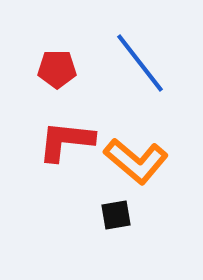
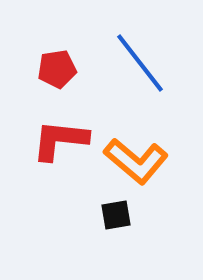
red pentagon: rotated 9 degrees counterclockwise
red L-shape: moved 6 px left, 1 px up
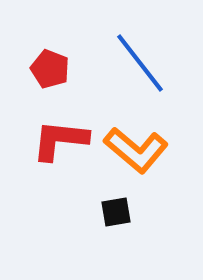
red pentagon: moved 7 px left; rotated 30 degrees clockwise
orange L-shape: moved 11 px up
black square: moved 3 px up
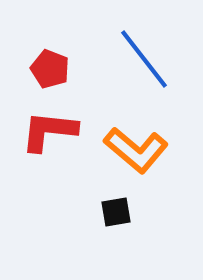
blue line: moved 4 px right, 4 px up
red L-shape: moved 11 px left, 9 px up
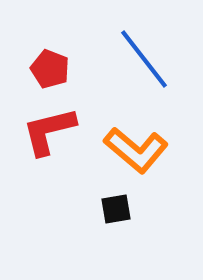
red L-shape: rotated 20 degrees counterclockwise
black square: moved 3 px up
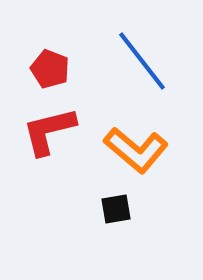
blue line: moved 2 px left, 2 px down
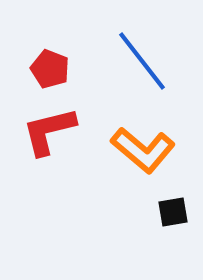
orange L-shape: moved 7 px right
black square: moved 57 px right, 3 px down
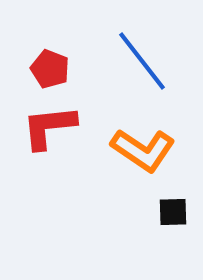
red L-shape: moved 4 px up; rotated 8 degrees clockwise
orange L-shape: rotated 6 degrees counterclockwise
black square: rotated 8 degrees clockwise
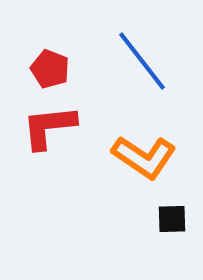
orange L-shape: moved 1 px right, 7 px down
black square: moved 1 px left, 7 px down
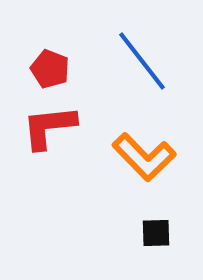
orange L-shape: rotated 12 degrees clockwise
black square: moved 16 px left, 14 px down
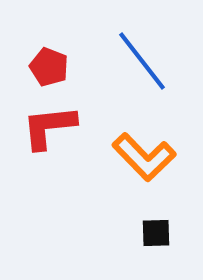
red pentagon: moved 1 px left, 2 px up
